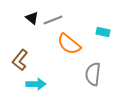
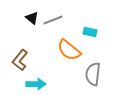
cyan rectangle: moved 13 px left
orange semicircle: moved 6 px down
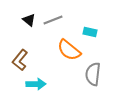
black triangle: moved 3 px left, 2 px down
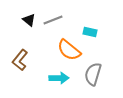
gray semicircle: rotated 10 degrees clockwise
cyan arrow: moved 23 px right, 6 px up
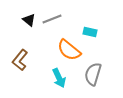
gray line: moved 1 px left, 1 px up
cyan arrow: rotated 66 degrees clockwise
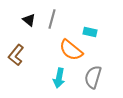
gray line: rotated 54 degrees counterclockwise
orange semicircle: moved 2 px right
brown L-shape: moved 4 px left, 5 px up
gray semicircle: moved 3 px down
cyan arrow: rotated 36 degrees clockwise
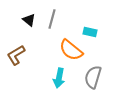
brown L-shape: rotated 20 degrees clockwise
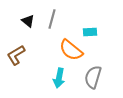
black triangle: moved 1 px left, 1 px down
cyan rectangle: rotated 16 degrees counterclockwise
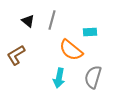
gray line: moved 1 px down
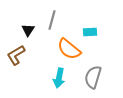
black triangle: moved 9 px down; rotated 24 degrees clockwise
orange semicircle: moved 2 px left, 1 px up
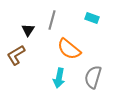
cyan rectangle: moved 2 px right, 14 px up; rotated 24 degrees clockwise
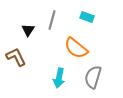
cyan rectangle: moved 5 px left, 1 px up
orange semicircle: moved 7 px right, 1 px up
brown L-shape: moved 2 px down; rotated 95 degrees clockwise
